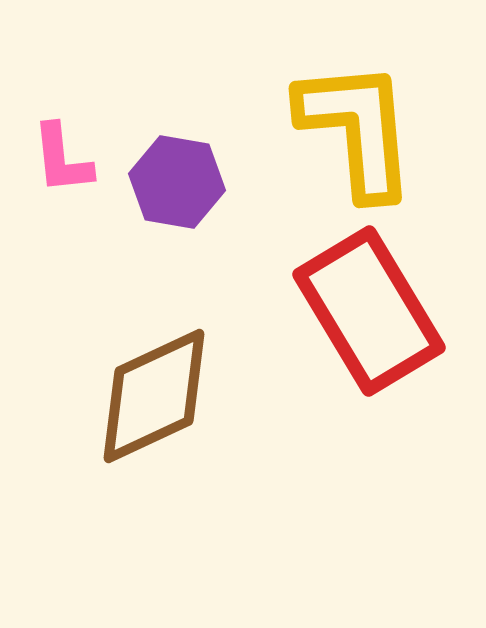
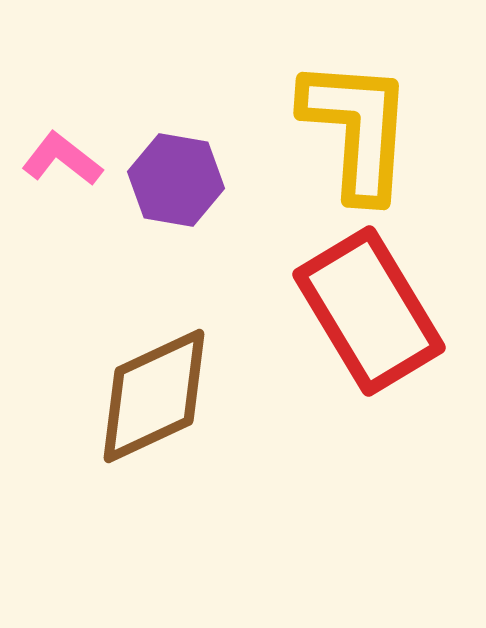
yellow L-shape: rotated 9 degrees clockwise
pink L-shape: rotated 134 degrees clockwise
purple hexagon: moved 1 px left, 2 px up
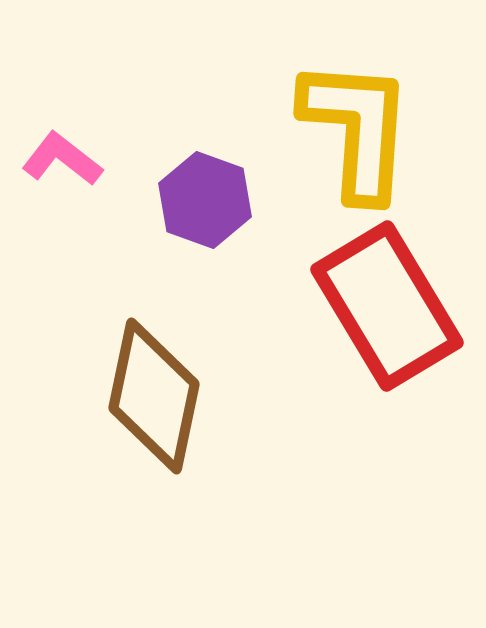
purple hexagon: moved 29 px right, 20 px down; rotated 10 degrees clockwise
red rectangle: moved 18 px right, 5 px up
brown diamond: rotated 53 degrees counterclockwise
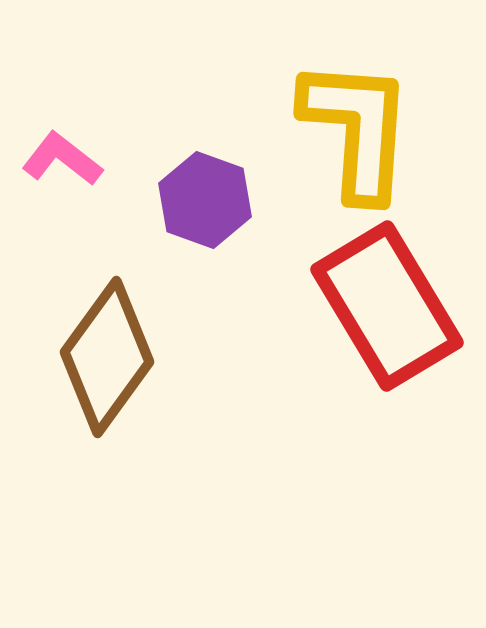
brown diamond: moved 47 px left, 39 px up; rotated 24 degrees clockwise
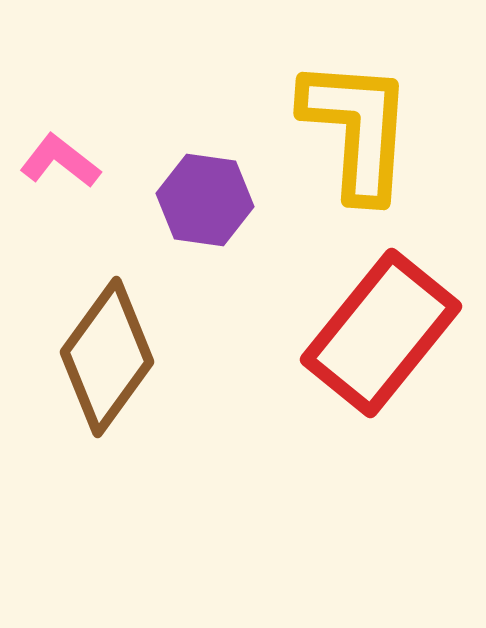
pink L-shape: moved 2 px left, 2 px down
purple hexagon: rotated 12 degrees counterclockwise
red rectangle: moved 6 px left, 27 px down; rotated 70 degrees clockwise
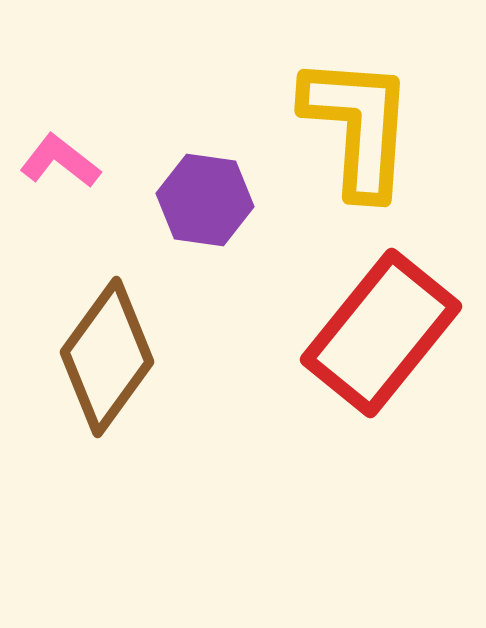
yellow L-shape: moved 1 px right, 3 px up
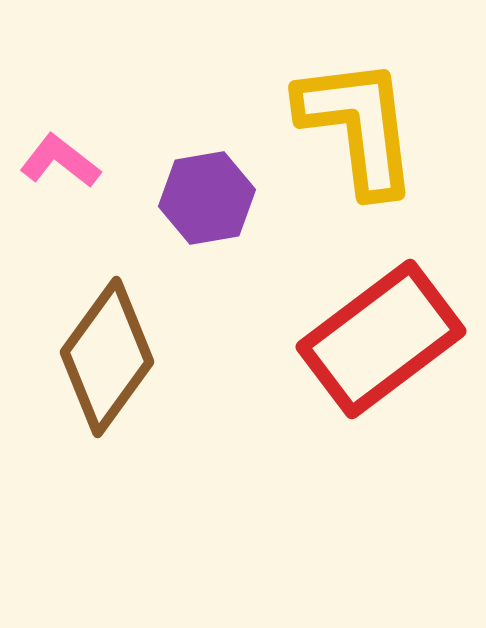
yellow L-shape: rotated 11 degrees counterclockwise
purple hexagon: moved 2 px right, 2 px up; rotated 18 degrees counterclockwise
red rectangle: moved 6 px down; rotated 14 degrees clockwise
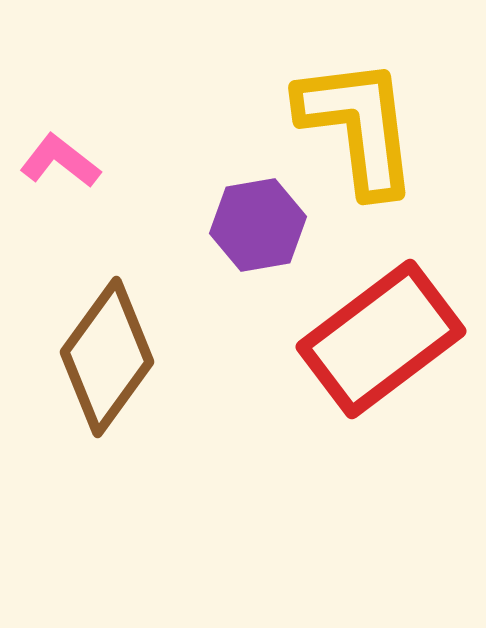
purple hexagon: moved 51 px right, 27 px down
